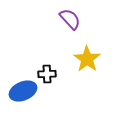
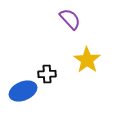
yellow star: moved 1 px down
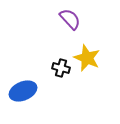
yellow star: moved 2 px up; rotated 12 degrees counterclockwise
black cross: moved 14 px right, 6 px up; rotated 18 degrees clockwise
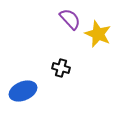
yellow star: moved 11 px right, 24 px up
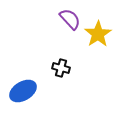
yellow star: rotated 16 degrees clockwise
blue ellipse: rotated 8 degrees counterclockwise
